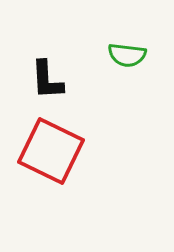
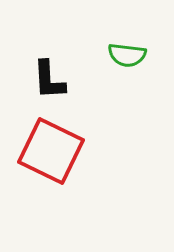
black L-shape: moved 2 px right
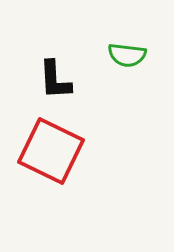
black L-shape: moved 6 px right
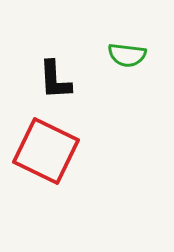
red square: moved 5 px left
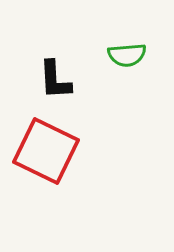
green semicircle: rotated 12 degrees counterclockwise
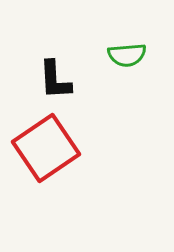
red square: moved 3 px up; rotated 30 degrees clockwise
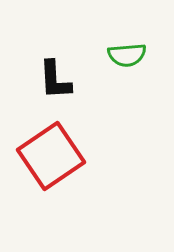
red square: moved 5 px right, 8 px down
